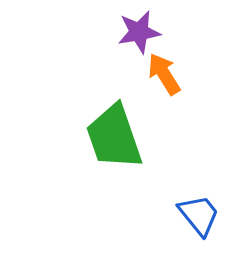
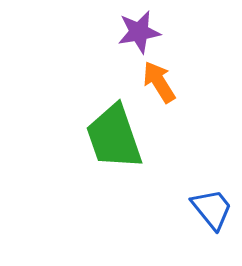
orange arrow: moved 5 px left, 8 px down
blue trapezoid: moved 13 px right, 6 px up
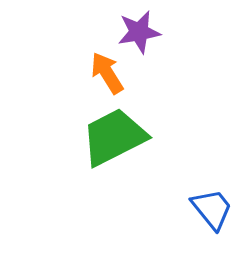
orange arrow: moved 52 px left, 9 px up
green trapezoid: rotated 82 degrees clockwise
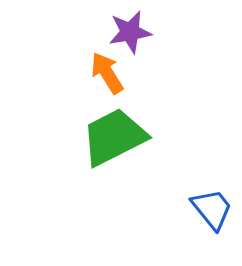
purple star: moved 9 px left
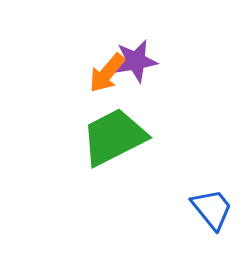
purple star: moved 6 px right, 29 px down
orange arrow: rotated 108 degrees counterclockwise
